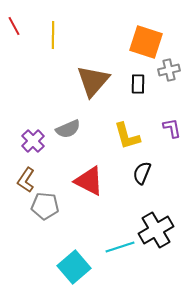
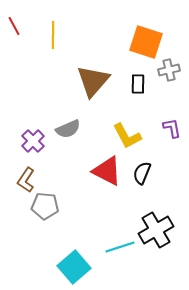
yellow L-shape: rotated 12 degrees counterclockwise
red triangle: moved 18 px right, 10 px up
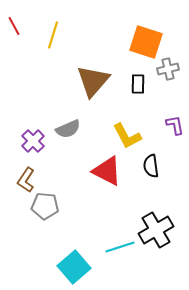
yellow line: rotated 16 degrees clockwise
gray cross: moved 1 px left, 1 px up
purple L-shape: moved 3 px right, 3 px up
black semicircle: moved 9 px right, 7 px up; rotated 30 degrees counterclockwise
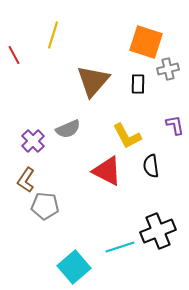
red line: moved 29 px down
black cross: moved 2 px right, 1 px down; rotated 8 degrees clockwise
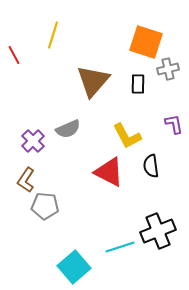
purple L-shape: moved 1 px left, 1 px up
red triangle: moved 2 px right, 1 px down
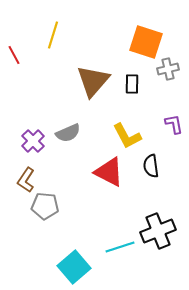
black rectangle: moved 6 px left
gray semicircle: moved 4 px down
